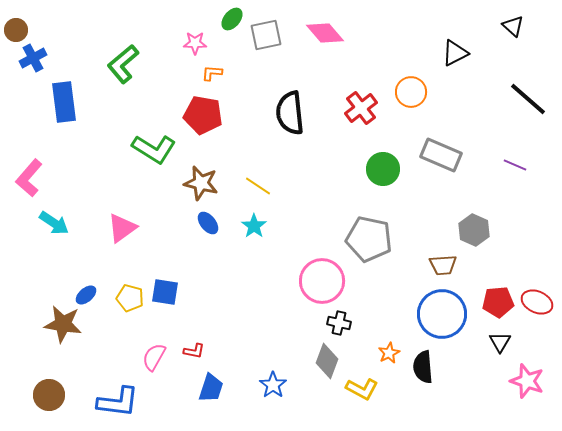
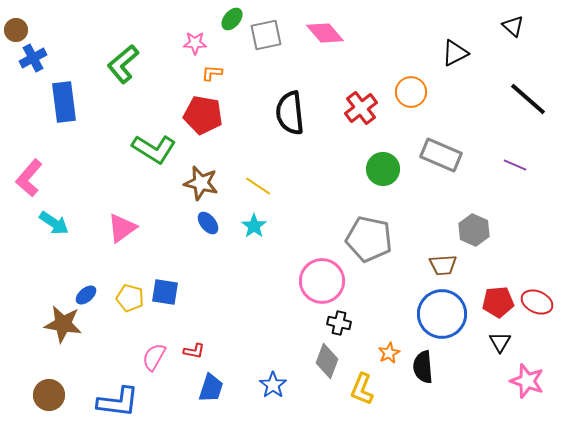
yellow L-shape at (362, 389): rotated 84 degrees clockwise
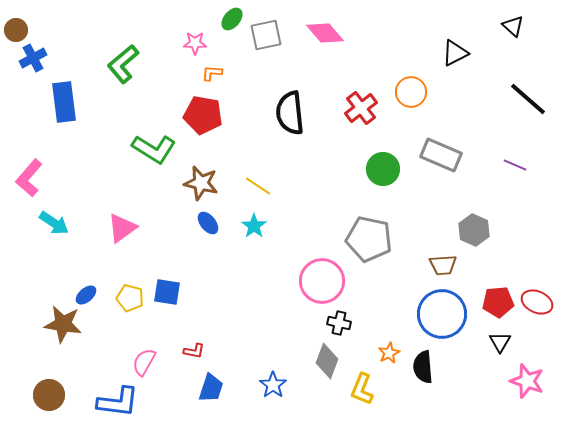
blue square at (165, 292): moved 2 px right
pink semicircle at (154, 357): moved 10 px left, 5 px down
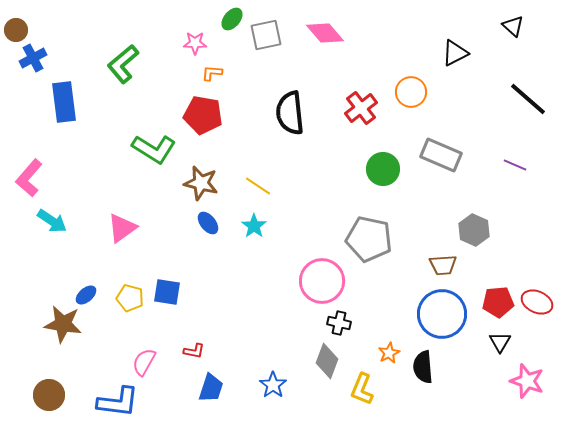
cyan arrow at (54, 223): moved 2 px left, 2 px up
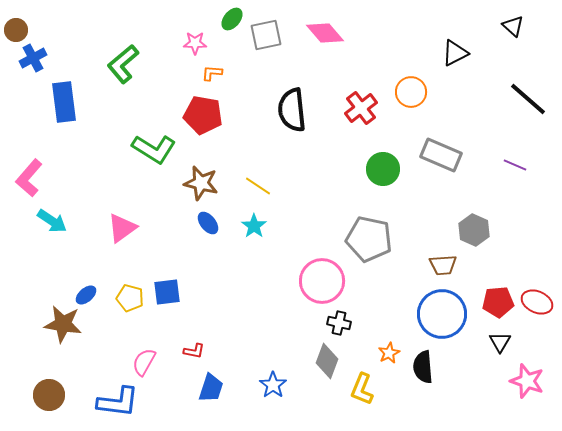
black semicircle at (290, 113): moved 2 px right, 3 px up
blue square at (167, 292): rotated 16 degrees counterclockwise
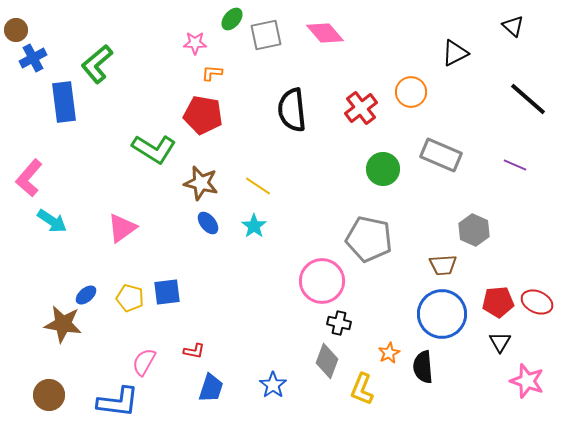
green L-shape at (123, 64): moved 26 px left
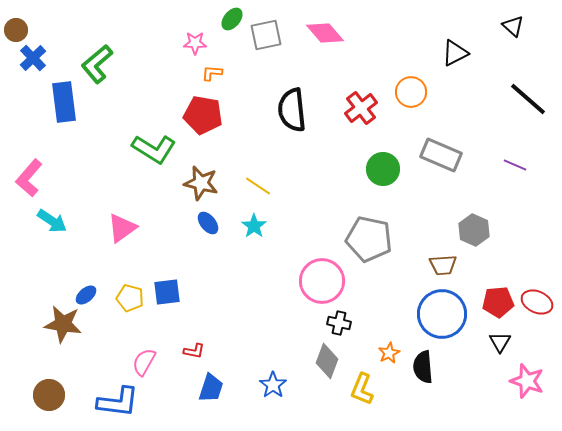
blue cross at (33, 58): rotated 16 degrees counterclockwise
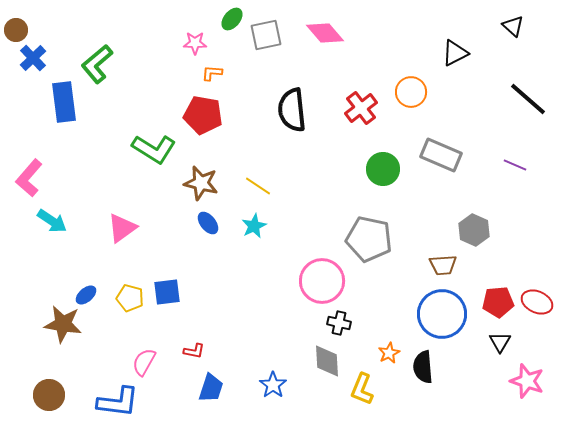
cyan star at (254, 226): rotated 10 degrees clockwise
gray diamond at (327, 361): rotated 24 degrees counterclockwise
